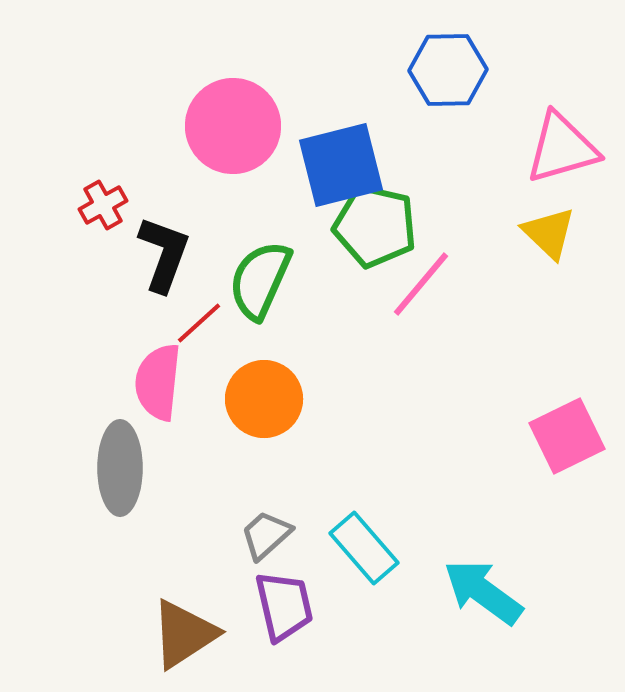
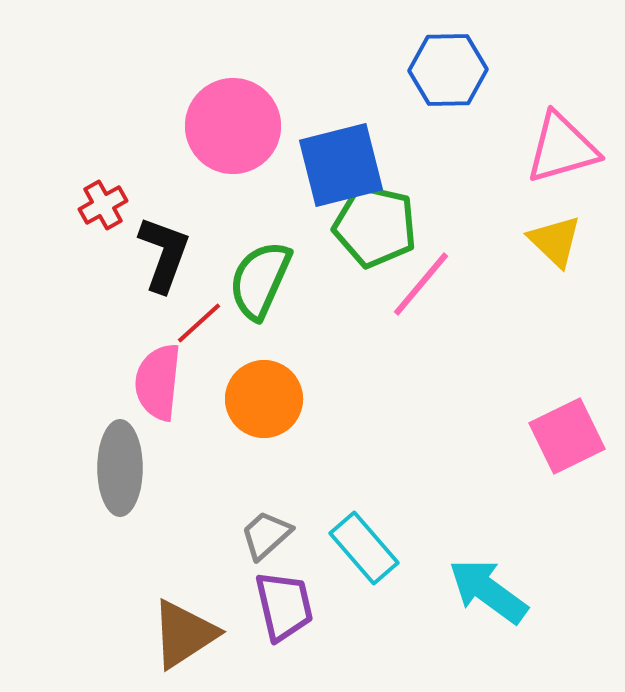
yellow triangle: moved 6 px right, 8 px down
cyan arrow: moved 5 px right, 1 px up
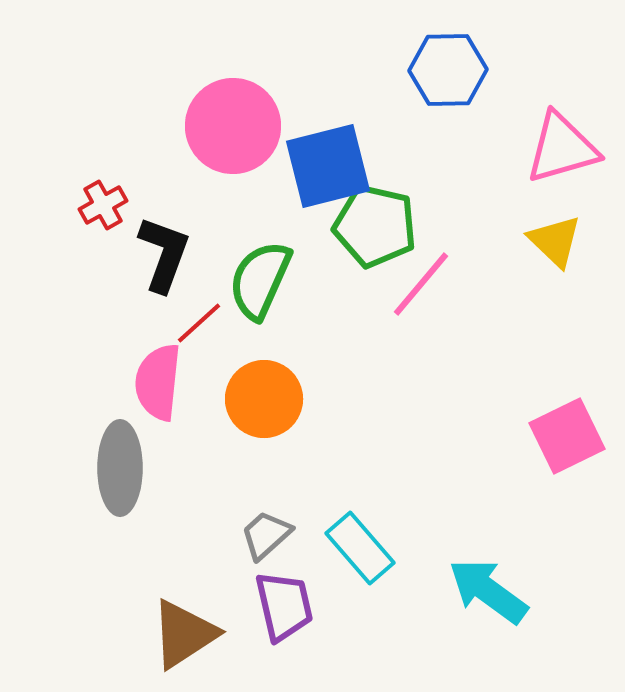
blue square: moved 13 px left, 1 px down
cyan rectangle: moved 4 px left
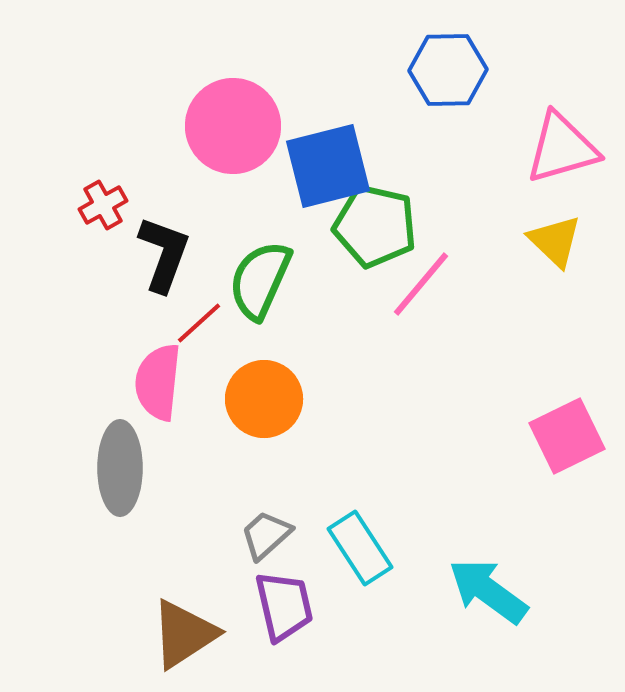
cyan rectangle: rotated 8 degrees clockwise
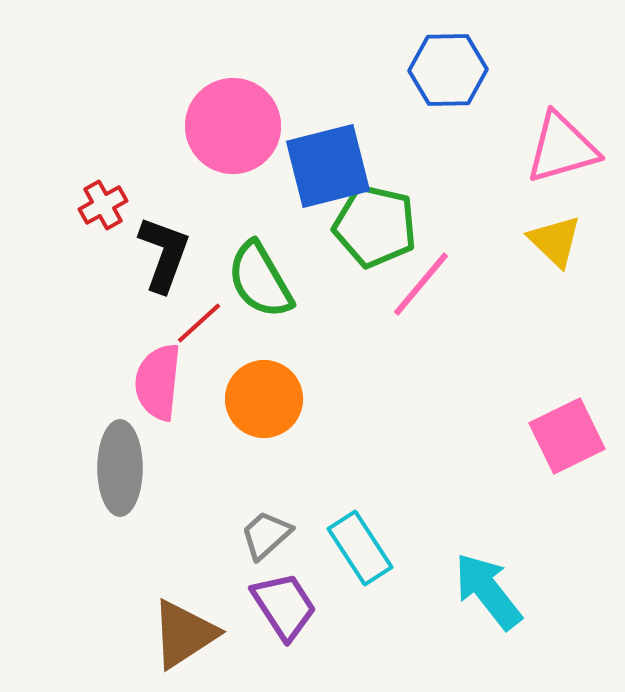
green semicircle: rotated 54 degrees counterclockwise
cyan arrow: rotated 16 degrees clockwise
purple trapezoid: rotated 20 degrees counterclockwise
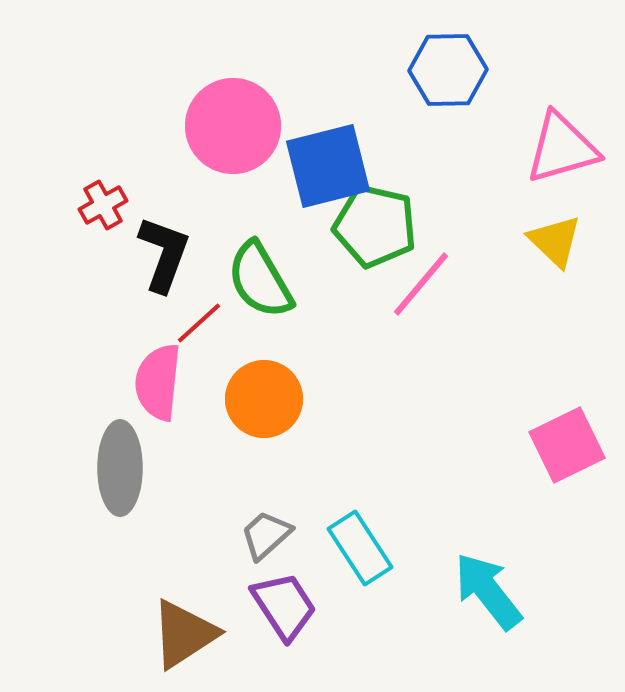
pink square: moved 9 px down
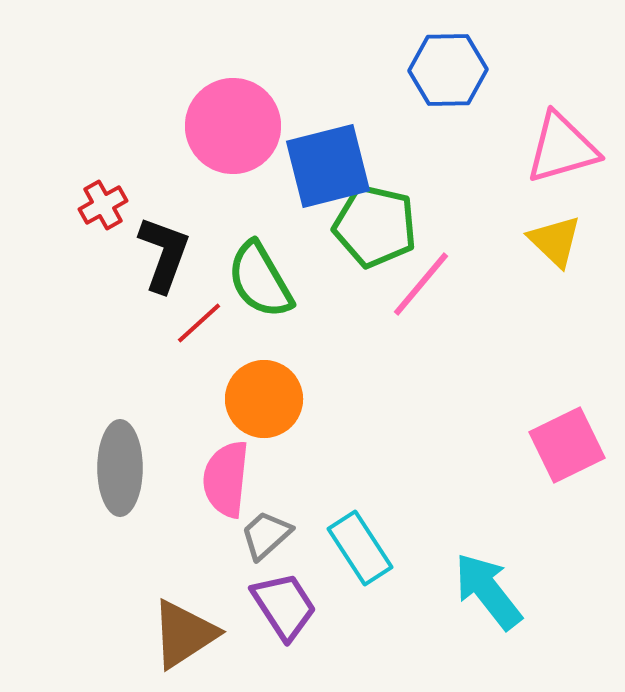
pink semicircle: moved 68 px right, 97 px down
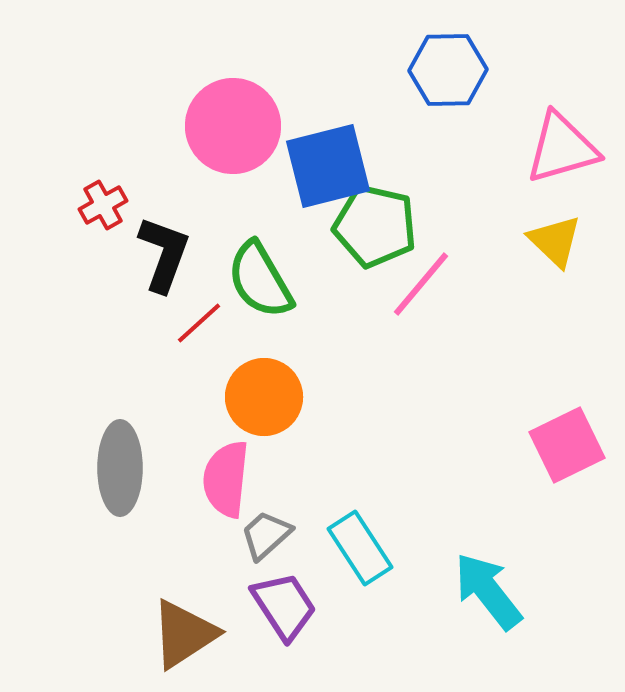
orange circle: moved 2 px up
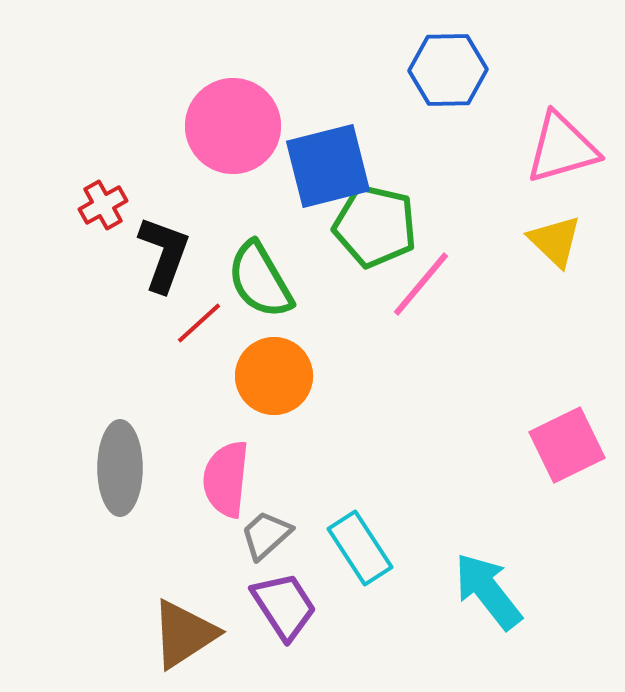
orange circle: moved 10 px right, 21 px up
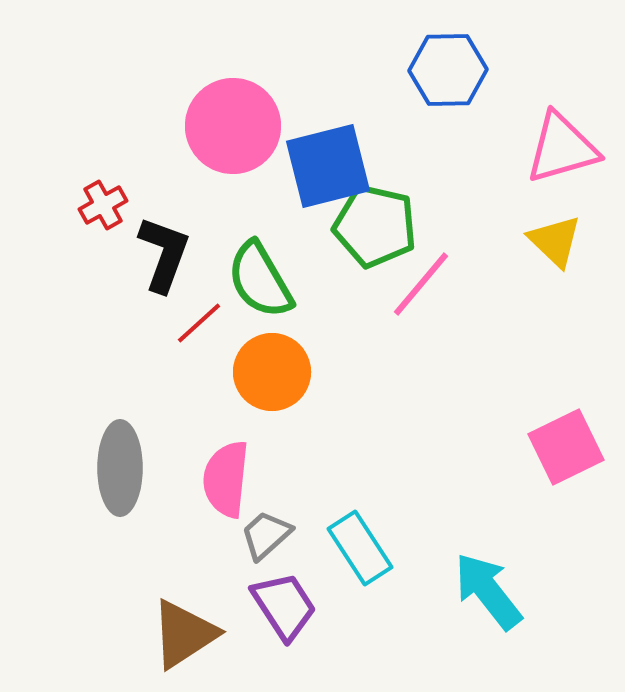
orange circle: moved 2 px left, 4 px up
pink square: moved 1 px left, 2 px down
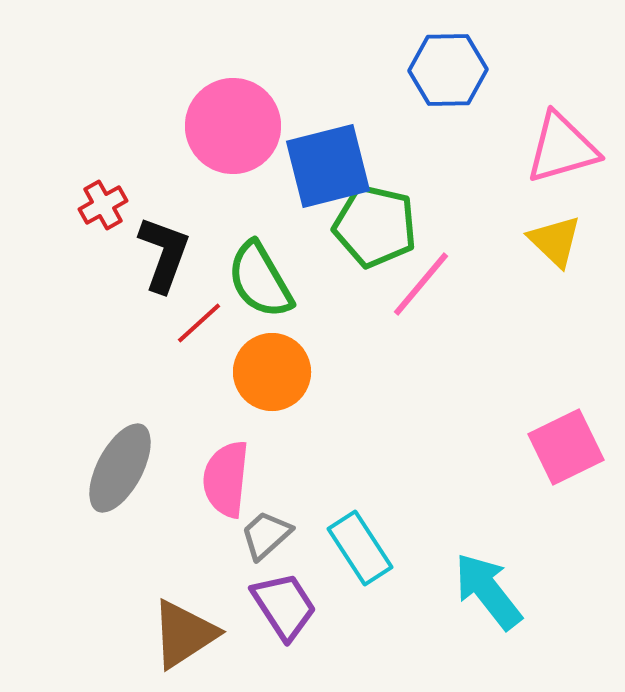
gray ellipse: rotated 28 degrees clockwise
